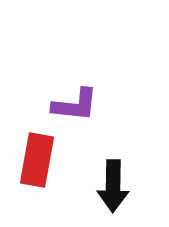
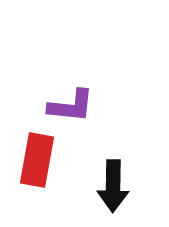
purple L-shape: moved 4 px left, 1 px down
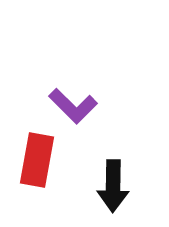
purple L-shape: moved 2 px right; rotated 39 degrees clockwise
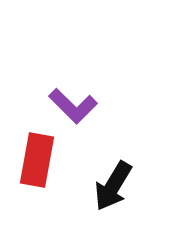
black arrow: rotated 30 degrees clockwise
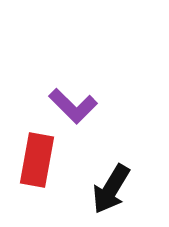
black arrow: moved 2 px left, 3 px down
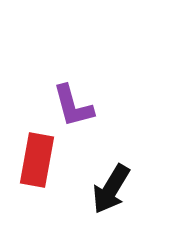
purple L-shape: rotated 30 degrees clockwise
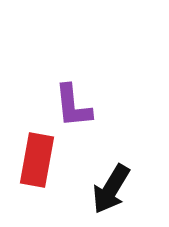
purple L-shape: rotated 9 degrees clockwise
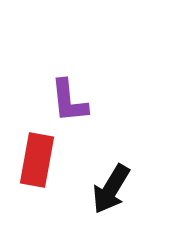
purple L-shape: moved 4 px left, 5 px up
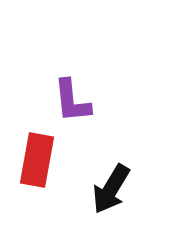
purple L-shape: moved 3 px right
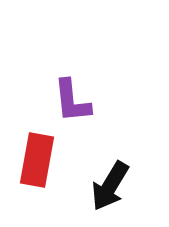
black arrow: moved 1 px left, 3 px up
